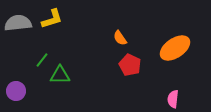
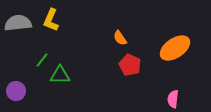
yellow L-shape: moved 1 px left, 1 px down; rotated 130 degrees clockwise
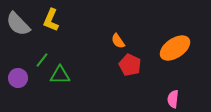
gray semicircle: moved 1 px down; rotated 128 degrees counterclockwise
orange semicircle: moved 2 px left, 3 px down
purple circle: moved 2 px right, 13 px up
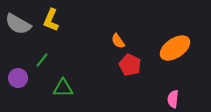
gray semicircle: rotated 16 degrees counterclockwise
green triangle: moved 3 px right, 13 px down
